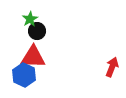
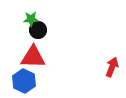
green star: moved 1 px right; rotated 28 degrees clockwise
black circle: moved 1 px right, 1 px up
blue hexagon: moved 6 px down
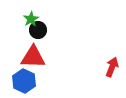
green star: rotated 28 degrees counterclockwise
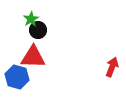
blue hexagon: moved 7 px left, 4 px up; rotated 10 degrees counterclockwise
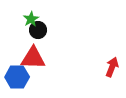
red triangle: moved 1 px down
blue hexagon: rotated 15 degrees counterclockwise
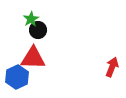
blue hexagon: rotated 25 degrees counterclockwise
